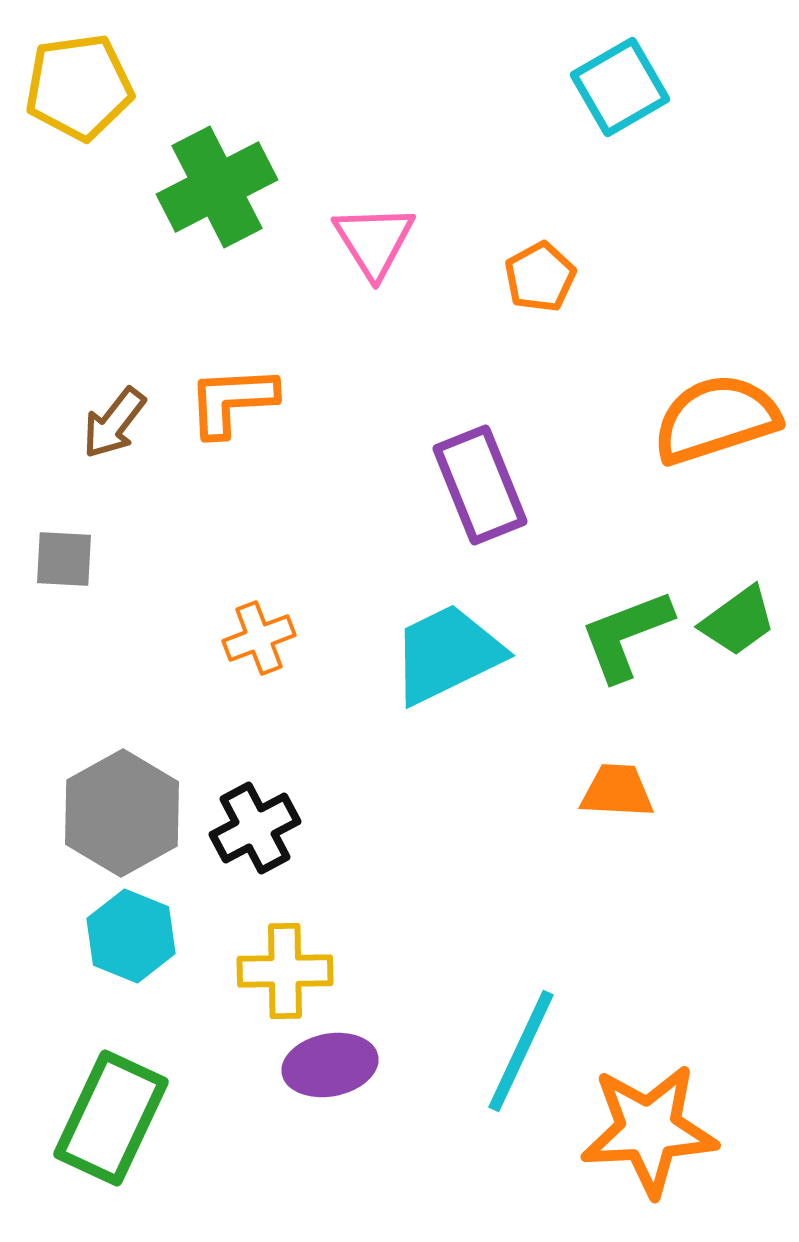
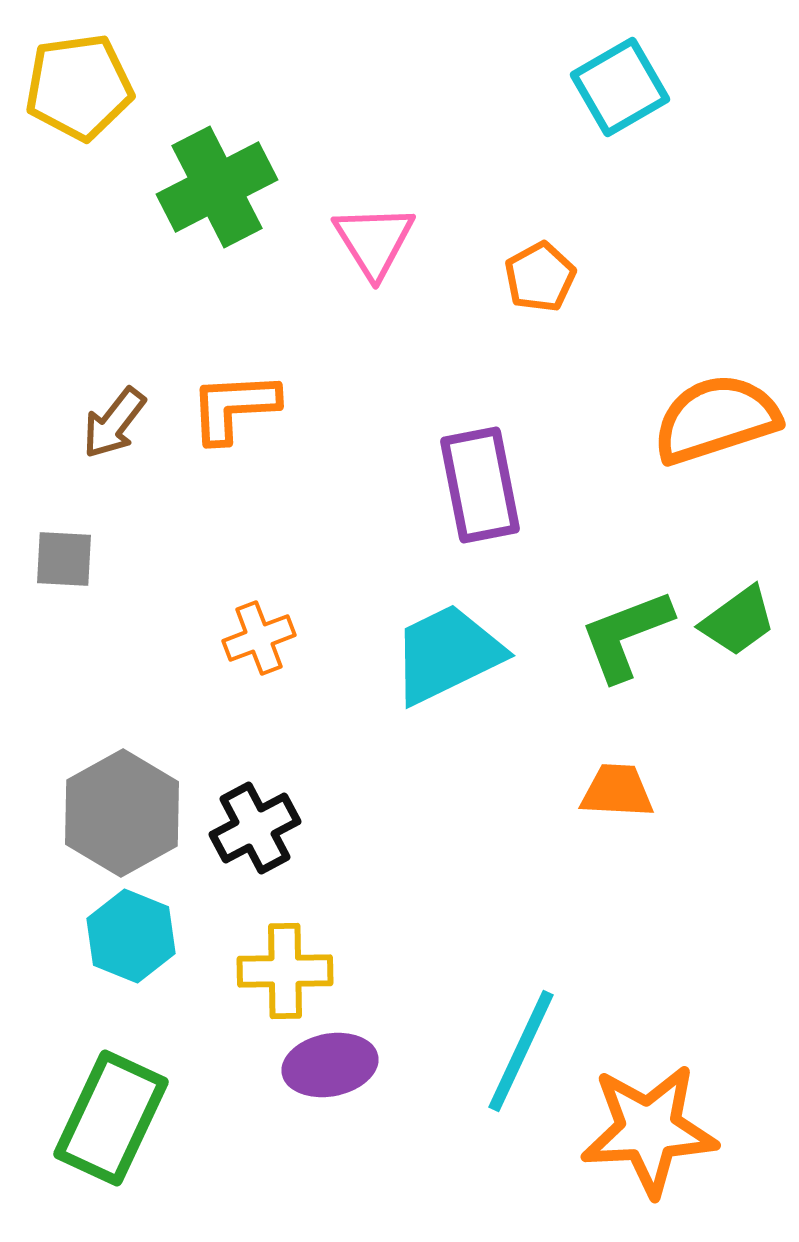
orange L-shape: moved 2 px right, 6 px down
purple rectangle: rotated 11 degrees clockwise
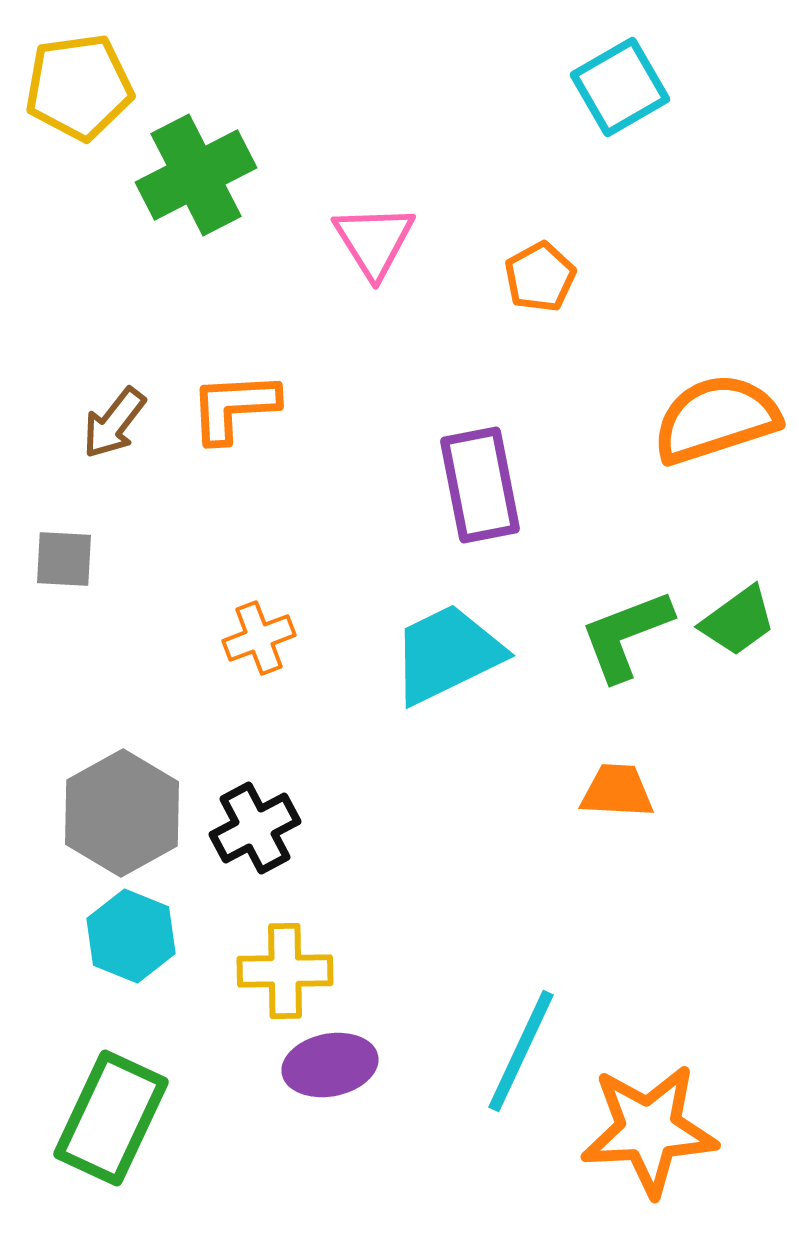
green cross: moved 21 px left, 12 px up
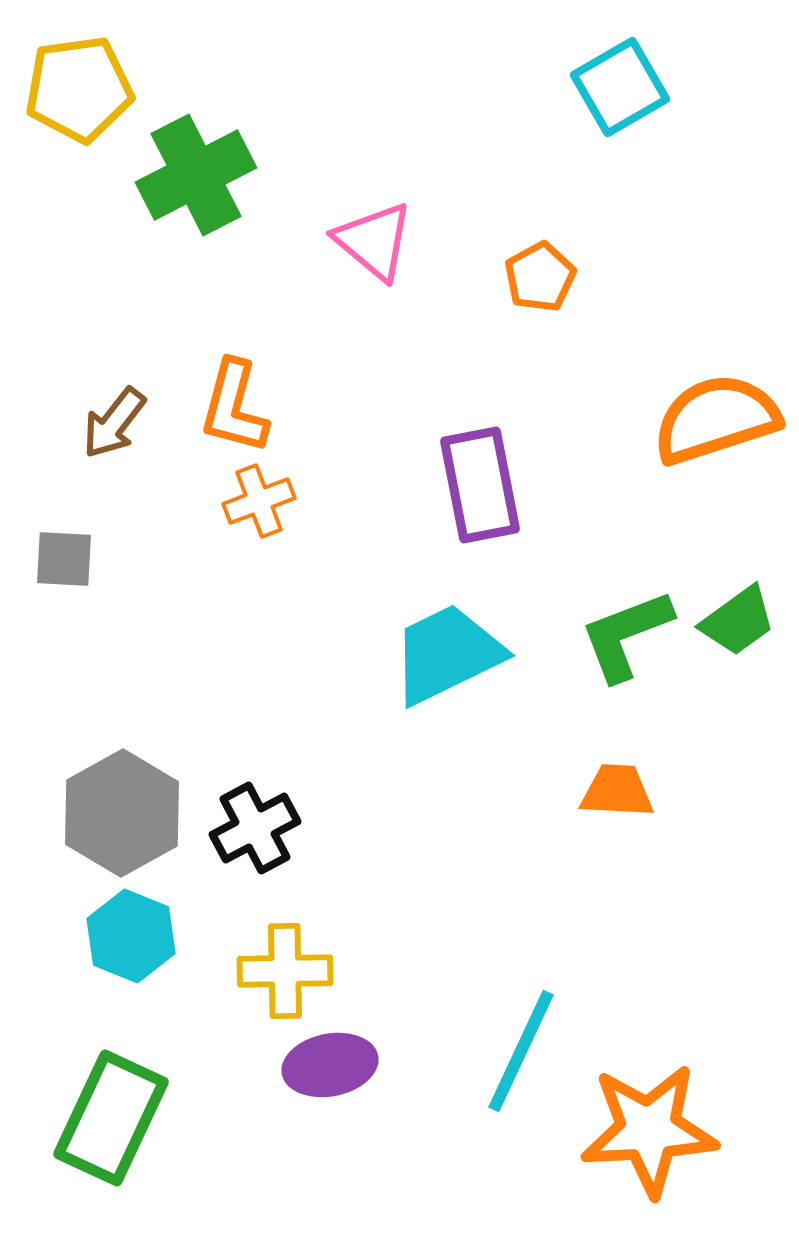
yellow pentagon: moved 2 px down
pink triangle: rotated 18 degrees counterclockwise
orange L-shape: rotated 72 degrees counterclockwise
orange cross: moved 137 px up
